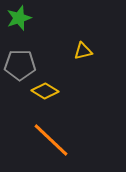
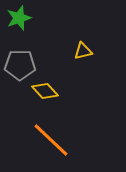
yellow diamond: rotated 16 degrees clockwise
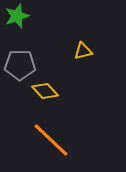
green star: moved 2 px left, 2 px up
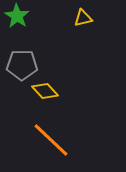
green star: rotated 20 degrees counterclockwise
yellow triangle: moved 33 px up
gray pentagon: moved 2 px right
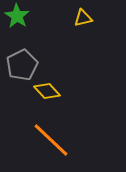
gray pentagon: rotated 28 degrees counterclockwise
yellow diamond: moved 2 px right
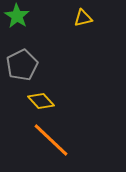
yellow diamond: moved 6 px left, 10 px down
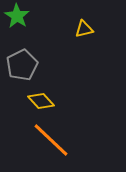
yellow triangle: moved 1 px right, 11 px down
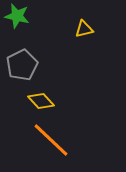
green star: rotated 20 degrees counterclockwise
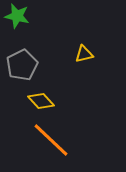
yellow triangle: moved 25 px down
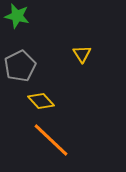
yellow triangle: moved 2 px left; rotated 48 degrees counterclockwise
gray pentagon: moved 2 px left, 1 px down
